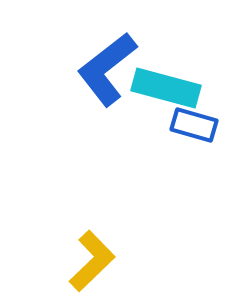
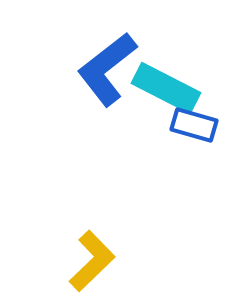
cyan rectangle: rotated 12 degrees clockwise
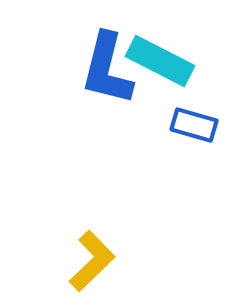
blue L-shape: rotated 38 degrees counterclockwise
cyan rectangle: moved 6 px left, 27 px up
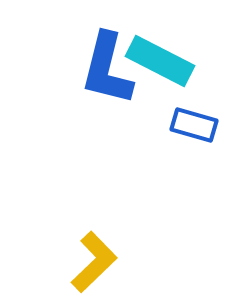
yellow L-shape: moved 2 px right, 1 px down
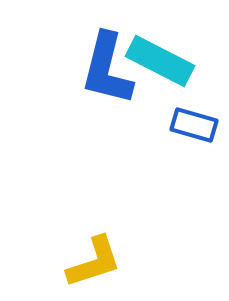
yellow L-shape: rotated 26 degrees clockwise
